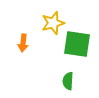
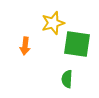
orange arrow: moved 2 px right, 3 px down
green semicircle: moved 1 px left, 2 px up
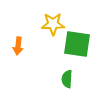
yellow star: moved 1 px down; rotated 15 degrees clockwise
orange arrow: moved 7 px left
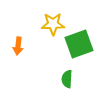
green square: moved 2 px right; rotated 28 degrees counterclockwise
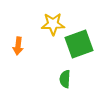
green semicircle: moved 2 px left
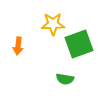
green semicircle: rotated 84 degrees counterclockwise
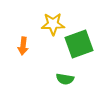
orange arrow: moved 5 px right
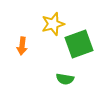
yellow star: rotated 15 degrees counterclockwise
orange arrow: moved 1 px left
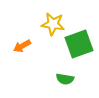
yellow star: rotated 25 degrees clockwise
orange arrow: rotated 54 degrees clockwise
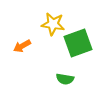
green square: moved 1 px left, 1 px up
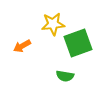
yellow star: rotated 15 degrees counterclockwise
green semicircle: moved 3 px up
